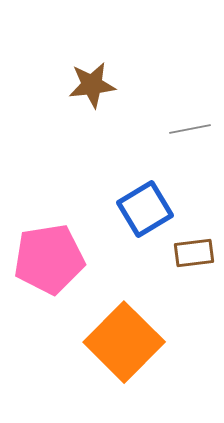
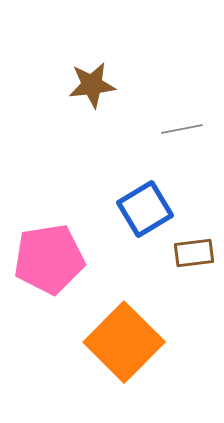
gray line: moved 8 px left
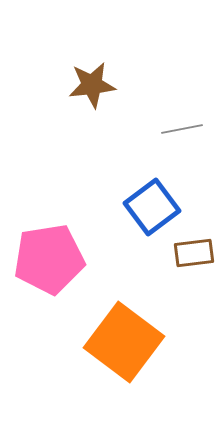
blue square: moved 7 px right, 2 px up; rotated 6 degrees counterclockwise
orange square: rotated 8 degrees counterclockwise
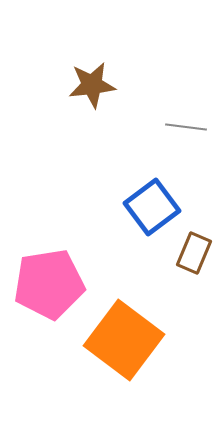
gray line: moved 4 px right, 2 px up; rotated 18 degrees clockwise
brown rectangle: rotated 60 degrees counterclockwise
pink pentagon: moved 25 px down
orange square: moved 2 px up
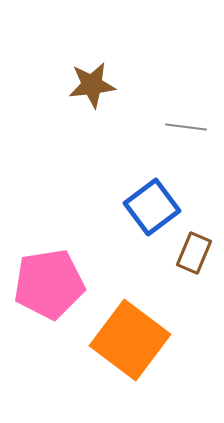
orange square: moved 6 px right
